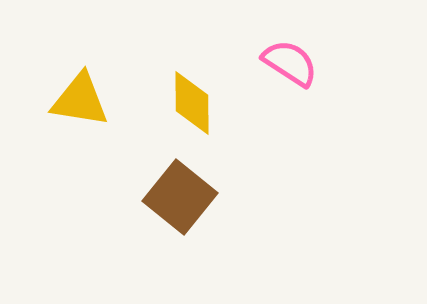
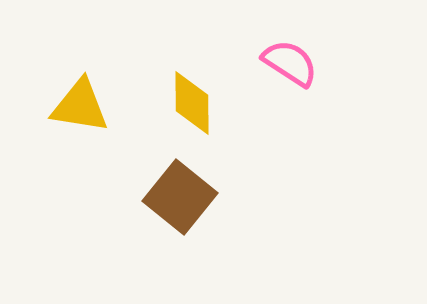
yellow triangle: moved 6 px down
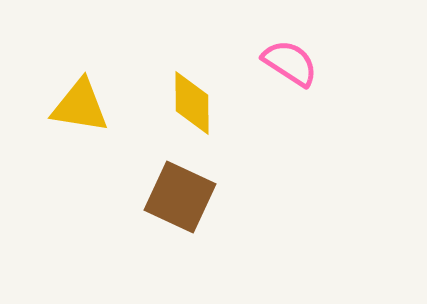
brown square: rotated 14 degrees counterclockwise
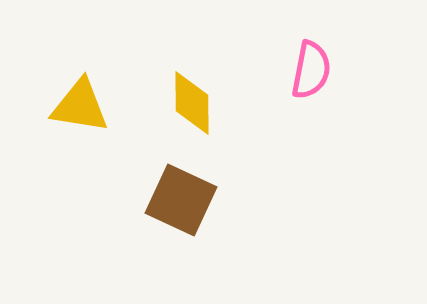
pink semicircle: moved 21 px right, 7 px down; rotated 68 degrees clockwise
brown square: moved 1 px right, 3 px down
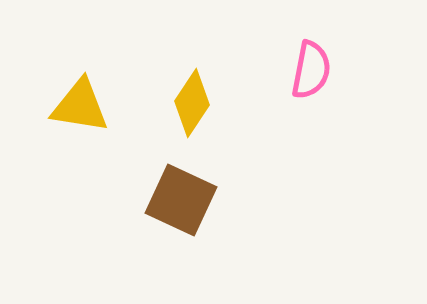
yellow diamond: rotated 34 degrees clockwise
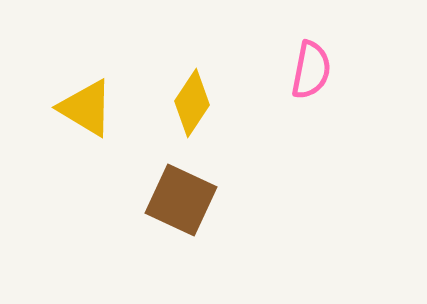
yellow triangle: moved 6 px right, 2 px down; rotated 22 degrees clockwise
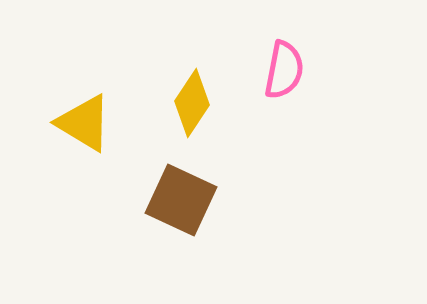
pink semicircle: moved 27 px left
yellow triangle: moved 2 px left, 15 px down
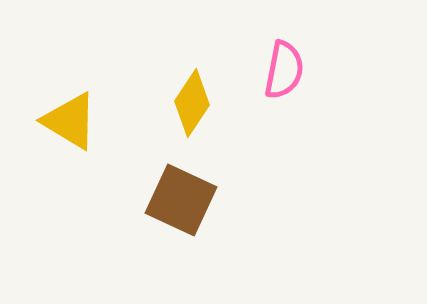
yellow triangle: moved 14 px left, 2 px up
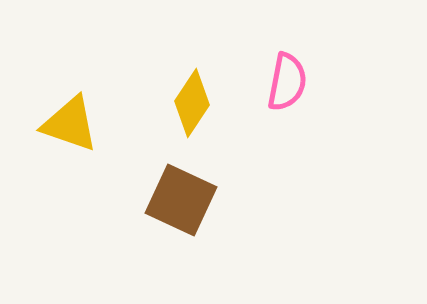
pink semicircle: moved 3 px right, 12 px down
yellow triangle: moved 3 px down; rotated 12 degrees counterclockwise
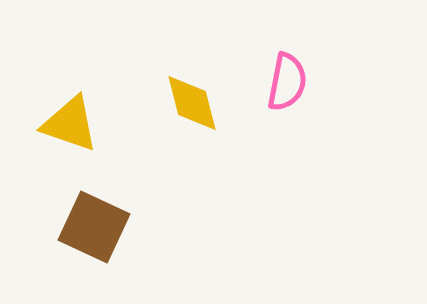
yellow diamond: rotated 48 degrees counterclockwise
brown square: moved 87 px left, 27 px down
